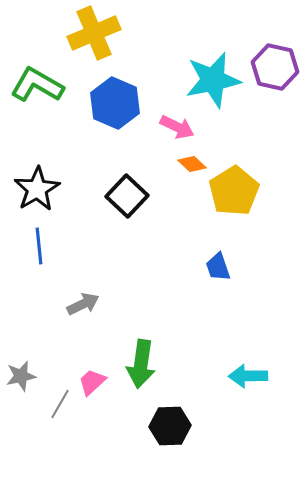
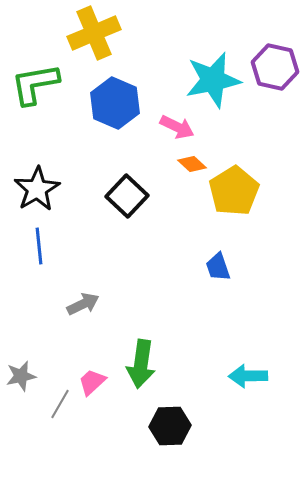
green L-shape: moved 2 px left, 1 px up; rotated 40 degrees counterclockwise
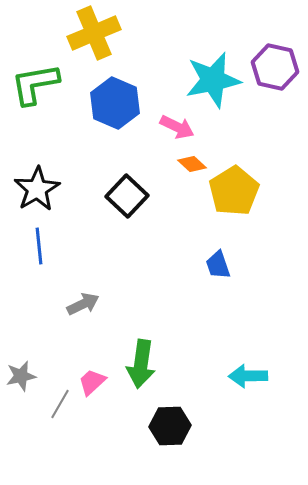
blue trapezoid: moved 2 px up
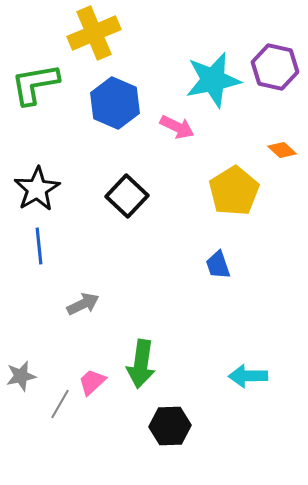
orange diamond: moved 90 px right, 14 px up
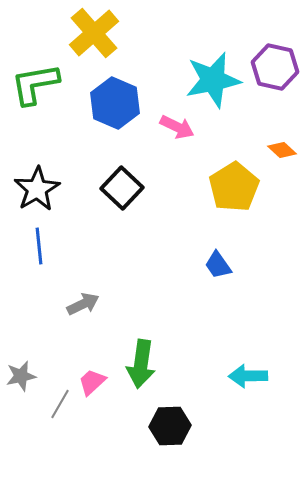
yellow cross: rotated 18 degrees counterclockwise
yellow pentagon: moved 4 px up
black square: moved 5 px left, 8 px up
blue trapezoid: rotated 16 degrees counterclockwise
